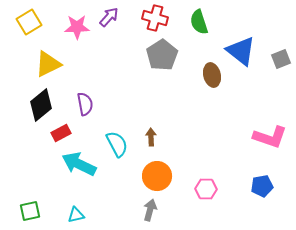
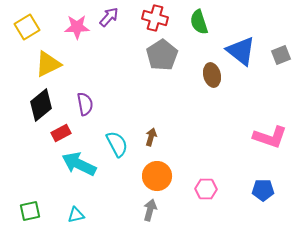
yellow square: moved 2 px left, 5 px down
gray square: moved 4 px up
brown arrow: rotated 18 degrees clockwise
blue pentagon: moved 1 px right, 4 px down; rotated 10 degrees clockwise
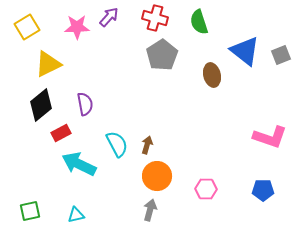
blue triangle: moved 4 px right
brown arrow: moved 4 px left, 8 px down
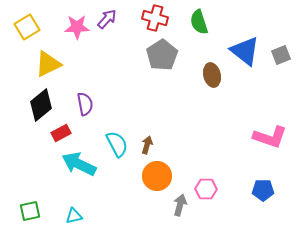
purple arrow: moved 2 px left, 2 px down
gray arrow: moved 30 px right, 5 px up
cyan triangle: moved 2 px left, 1 px down
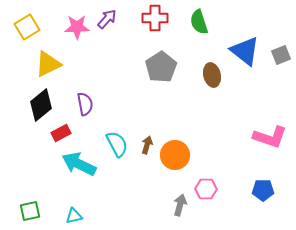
red cross: rotated 15 degrees counterclockwise
gray pentagon: moved 1 px left, 12 px down
orange circle: moved 18 px right, 21 px up
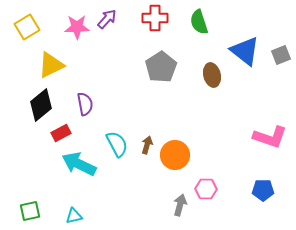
yellow triangle: moved 3 px right, 1 px down
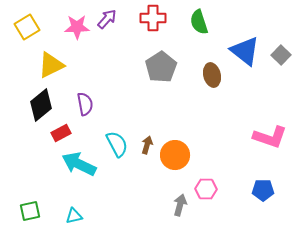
red cross: moved 2 px left
gray square: rotated 24 degrees counterclockwise
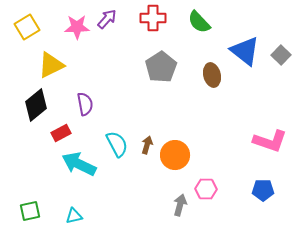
green semicircle: rotated 25 degrees counterclockwise
black diamond: moved 5 px left
pink L-shape: moved 4 px down
